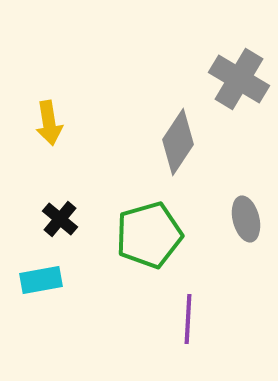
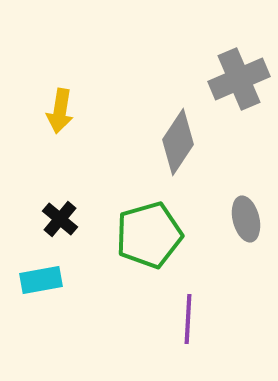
gray cross: rotated 36 degrees clockwise
yellow arrow: moved 11 px right, 12 px up; rotated 18 degrees clockwise
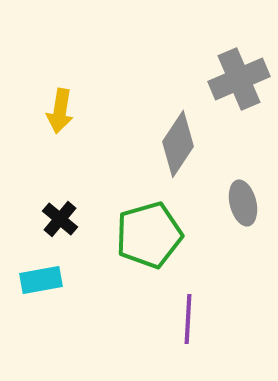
gray diamond: moved 2 px down
gray ellipse: moved 3 px left, 16 px up
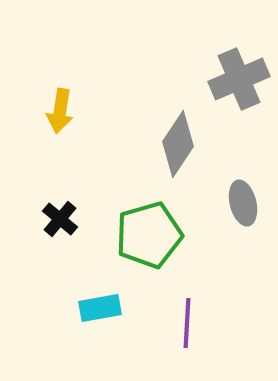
cyan rectangle: moved 59 px right, 28 px down
purple line: moved 1 px left, 4 px down
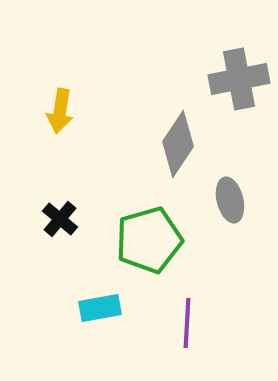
gray cross: rotated 12 degrees clockwise
gray ellipse: moved 13 px left, 3 px up
green pentagon: moved 5 px down
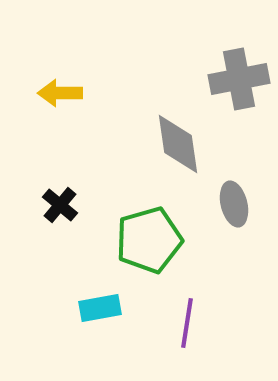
yellow arrow: moved 18 px up; rotated 81 degrees clockwise
gray diamond: rotated 42 degrees counterclockwise
gray ellipse: moved 4 px right, 4 px down
black cross: moved 14 px up
purple line: rotated 6 degrees clockwise
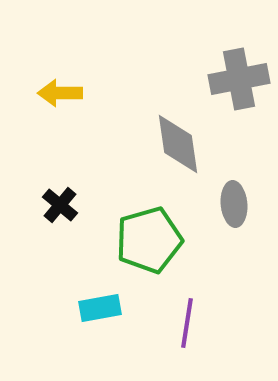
gray ellipse: rotated 9 degrees clockwise
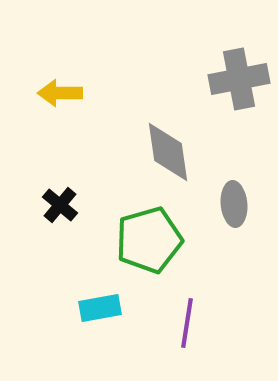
gray diamond: moved 10 px left, 8 px down
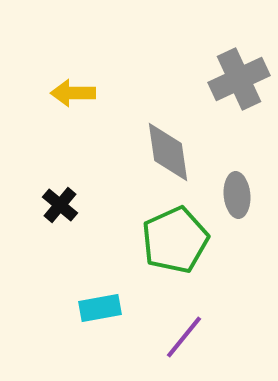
gray cross: rotated 14 degrees counterclockwise
yellow arrow: moved 13 px right
gray ellipse: moved 3 px right, 9 px up
green pentagon: moved 26 px right; rotated 8 degrees counterclockwise
purple line: moved 3 px left, 14 px down; rotated 30 degrees clockwise
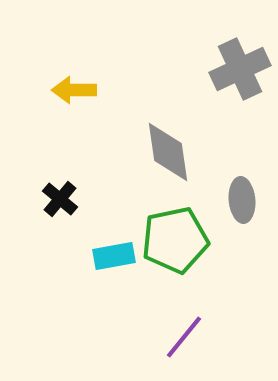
gray cross: moved 1 px right, 10 px up
yellow arrow: moved 1 px right, 3 px up
gray ellipse: moved 5 px right, 5 px down
black cross: moved 6 px up
green pentagon: rotated 12 degrees clockwise
cyan rectangle: moved 14 px right, 52 px up
